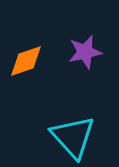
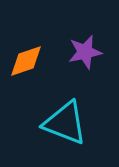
cyan triangle: moved 8 px left, 14 px up; rotated 27 degrees counterclockwise
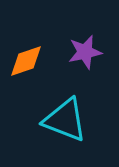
cyan triangle: moved 3 px up
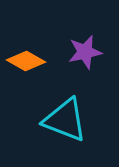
orange diamond: rotated 48 degrees clockwise
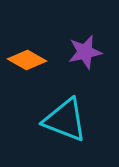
orange diamond: moved 1 px right, 1 px up
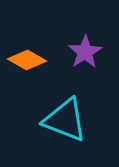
purple star: rotated 20 degrees counterclockwise
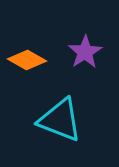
cyan triangle: moved 5 px left
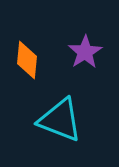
orange diamond: rotated 66 degrees clockwise
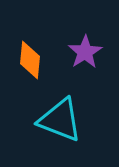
orange diamond: moved 3 px right
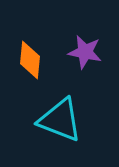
purple star: rotated 28 degrees counterclockwise
